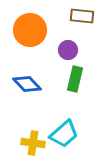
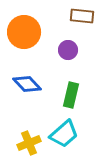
orange circle: moved 6 px left, 2 px down
green rectangle: moved 4 px left, 16 px down
yellow cross: moved 4 px left; rotated 30 degrees counterclockwise
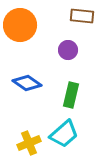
orange circle: moved 4 px left, 7 px up
blue diamond: moved 1 px up; rotated 12 degrees counterclockwise
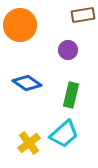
brown rectangle: moved 1 px right, 1 px up; rotated 15 degrees counterclockwise
yellow cross: rotated 15 degrees counterclockwise
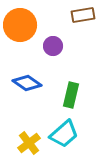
purple circle: moved 15 px left, 4 px up
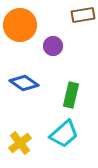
blue diamond: moved 3 px left
yellow cross: moved 9 px left
